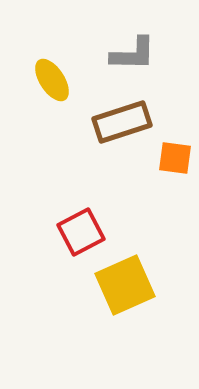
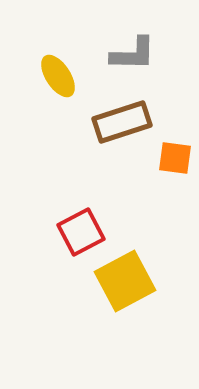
yellow ellipse: moved 6 px right, 4 px up
yellow square: moved 4 px up; rotated 4 degrees counterclockwise
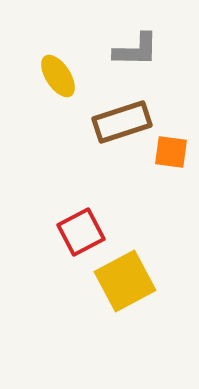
gray L-shape: moved 3 px right, 4 px up
orange square: moved 4 px left, 6 px up
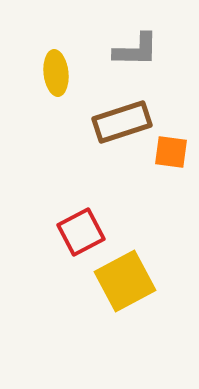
yellow ellipse: moved 2 px left, 3 px up; rotated 27 degrees clockwise
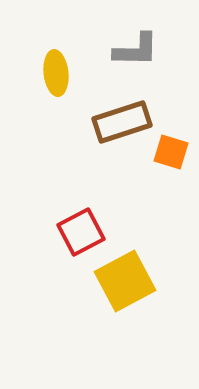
orange square: rotated 9 degrees clockwise
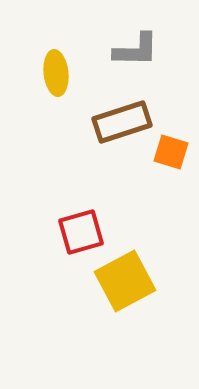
red square: rotated 12 degrees clockwise
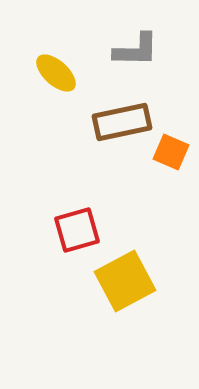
yellow ellipse: rotated 42 degrees counterclockwise
brown rectangle: rotated 6 degrees clockwise
orange square: rotated 6 degrees clockwise
red square: moved 4 px left, 2 px up
